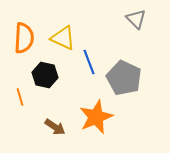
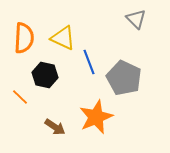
orange line: rotated 30 degrees counterclockwise
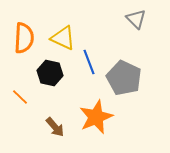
black hexagon: moved 5 px right, 2 px up
brown arrow: rotated 15 degrees clockwise
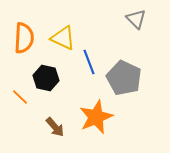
black hexagon: moved 4 px left, 5 px down
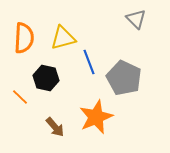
yellow triangle: rotated 40 degrees counterclockwise
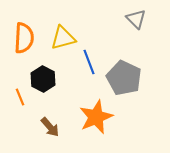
black hexagon: moved 3 px left, 1 px down; rotated 15 degrees clockwise
orange line: rotated 24 degrees clockwise
brown arrow: moved 5 px left
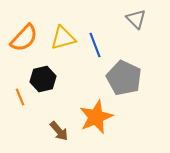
orange semicircle: rotated 40 degrees clockwise
blue line: moved 6 px right, 17 px up
black hexagon: rotated 20 degrees clockwise
brown arrow: moved 9 px right, 4 px down
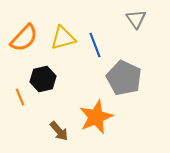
gray triangle: rotated 10 degrees clockwise
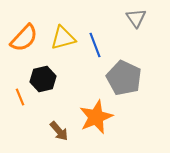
gray triangle: moved 1 px up
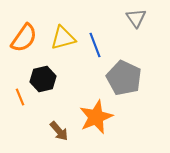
orange semicircle: rotated 8 degrees counterclockwise
